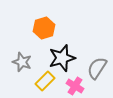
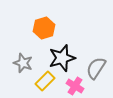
gray star: moved 1 px right, 1 px down
gray semicircle: moved 1 px left
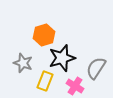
orange hexagon: moved 7 px down
yellow rectangle: rotated 24 degrees counterclockwise
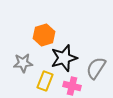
black star: moved 2 px right
gray star: rotated 24 degrees counterclockwise
pink cross: moved 3 px left; rotated 18 degrees counterclockwise
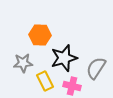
orange hexagon: moved 4 px left; rotated 20 degrees clockwise
yellow rectangle: rotated 48 degrees counterclockwise
